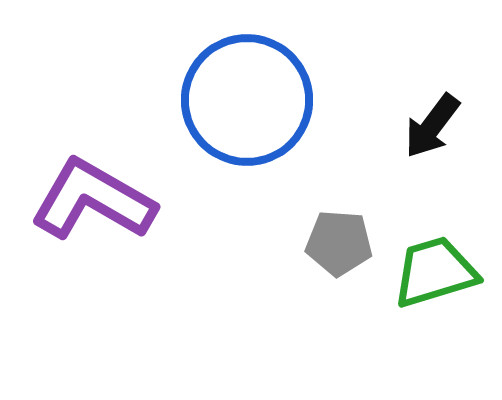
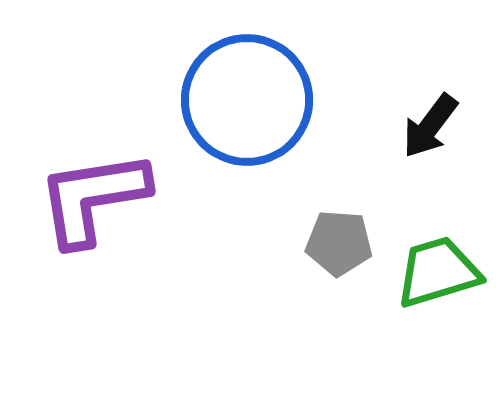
black arrow: moved 2 px left
purple L-shape: moved 2 px up; rotated 39 degrees counterclockwise
green trapezoid: moved 3 px right
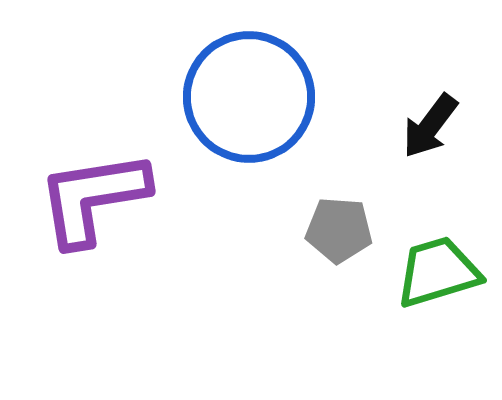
blue circle: moved 2 px right, 3 px up
gray pentagon: moved 13 px up
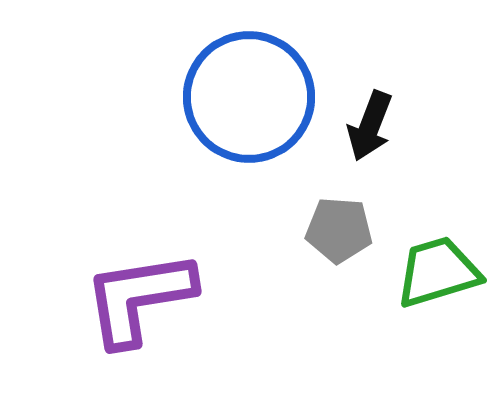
black arrow: moved 60 px left; rotated 16 degrees counterclockwise
purple L-shape: moved 46 px right, 100 px down
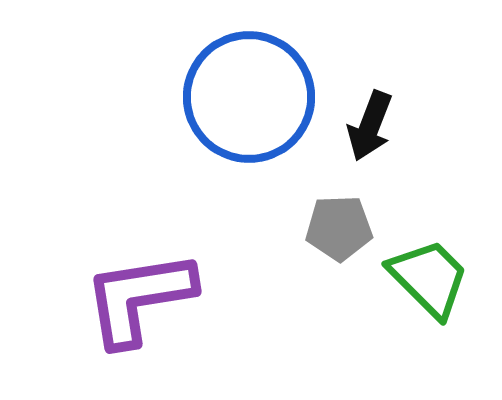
gray pentagon: moved 2 px up; rotated 6 degrees counterclockwise
green trapezoid: moved 9 px left, 6 px down; rotated 62 degrees clockwise
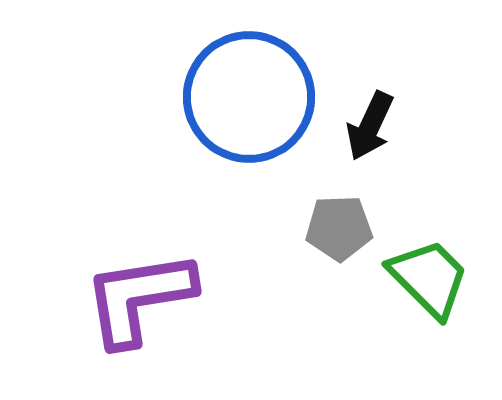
black arrow: rotated 4 degrees clockwise
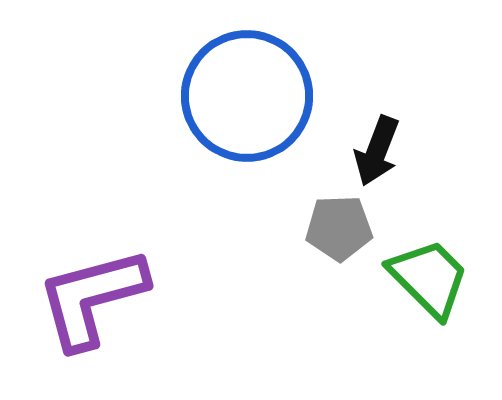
blue circle: moved 2 px left, 1 px up
black arrow: moved 7 px right, 25 px down; rotated 4 degrees counterclockwise
purple L-shape: moved 47 px left; rotated 6 degrees counterclockwise
